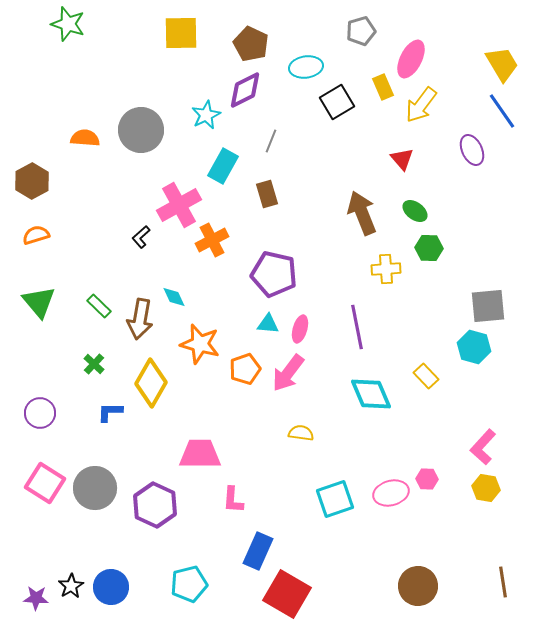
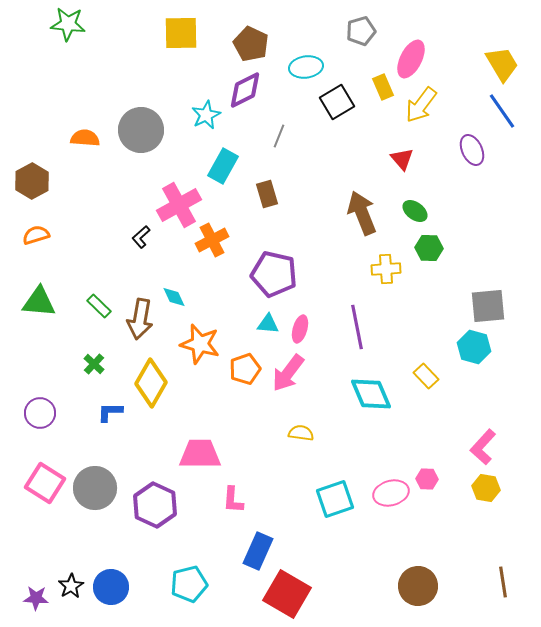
green star at (68, 24): rotated 12 degrees counterclockwise
gray line at (271, 141): moved 8 px right, 5 px up
green triangle at (39, 302): rotated 45 degrees counterclockwise
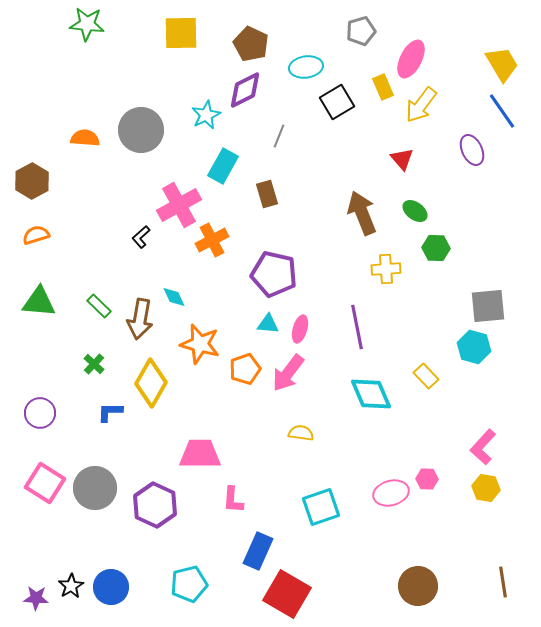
green star at (68, 24): moved 19 px right
green hexagon at (429, 248): moved 7 px right
cyan square at (335, 499): moved 14 px left, 8 px down
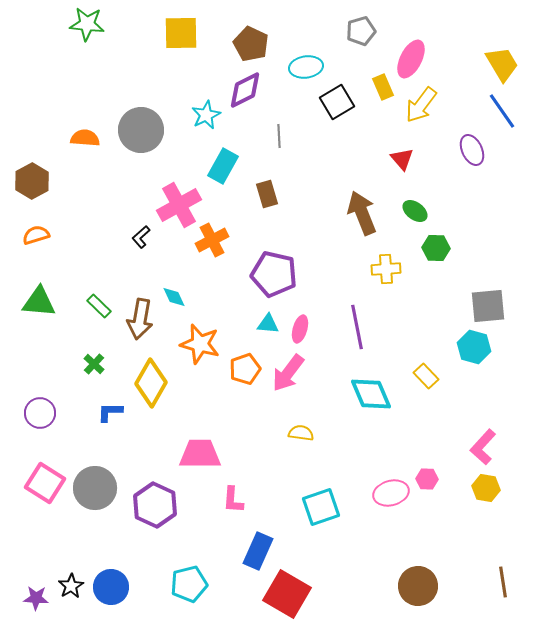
gray line at (279, 136): rotated 25 degrees counterclockwise
